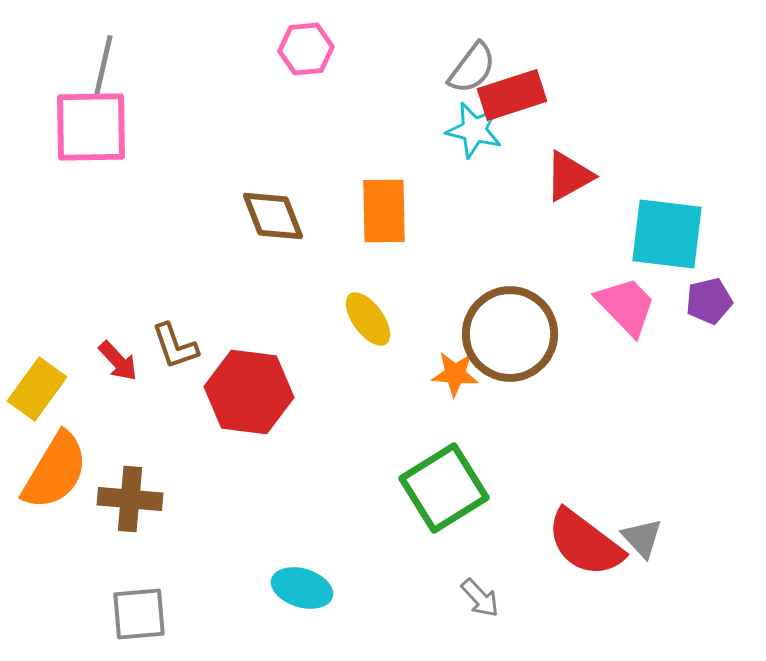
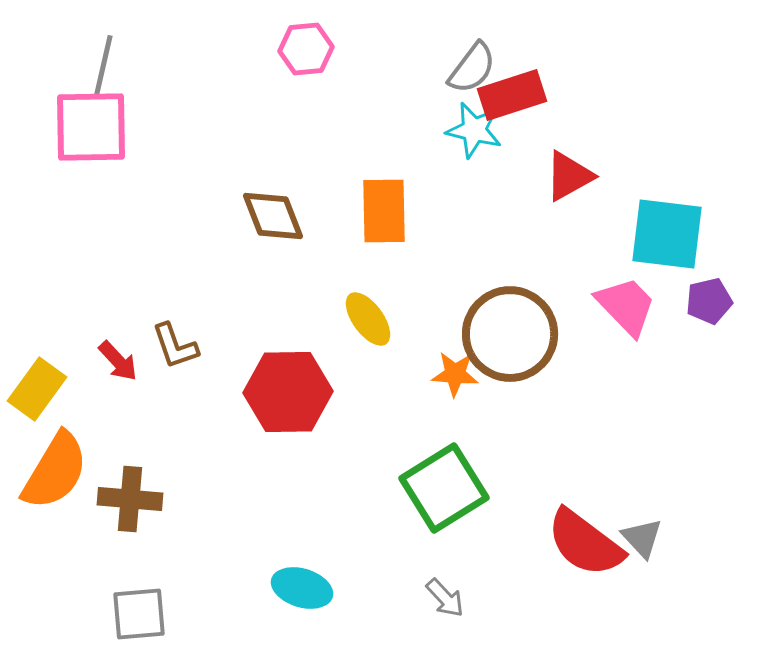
red hexagon: moved 39 px right; rotated 8 degrees counterclockwise
gray arrow: moved 35 px left
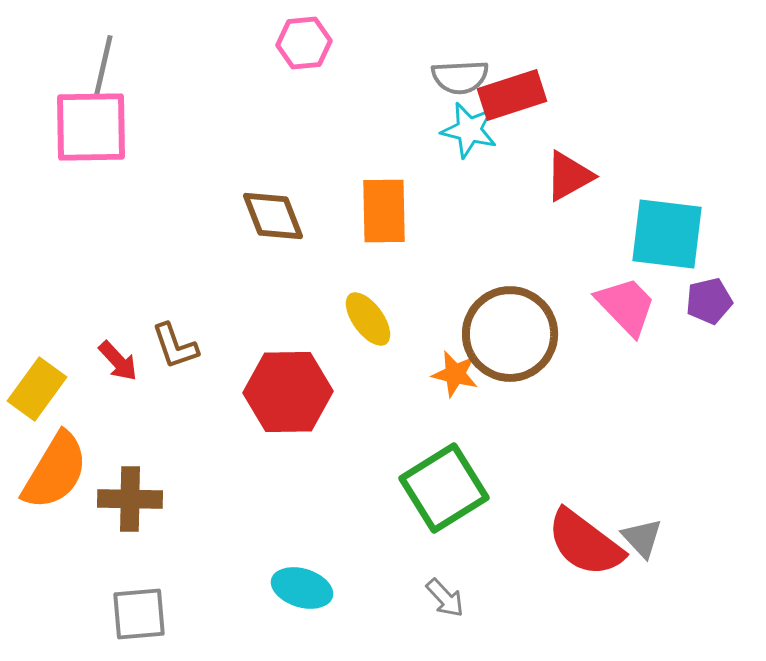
pink hexagon: moved 2 px left, 6 px up
gray semicircle: moved 12 px left, 9 px down; rotated 50 degrees clockwise
cyan star: moved 5 px left
orange star: rotated 9 degrees clockwise
brown cross: rotated 4 degrees counterclockwise
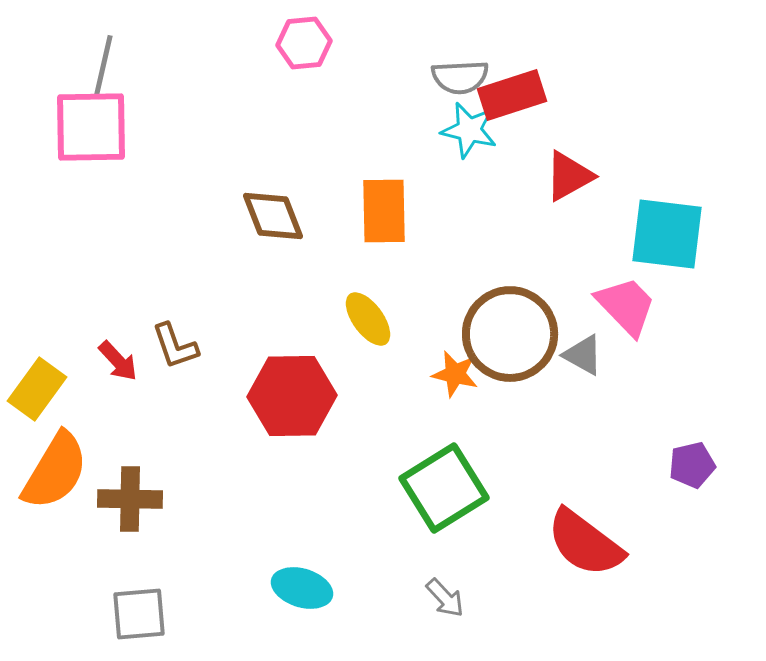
purple pentagon: moved 17 px left, 164 px down
red hexagon: moved 4 px right, 4 px down
gray triangle: moved 59 px left, 183 px up; rotated 18 degrees counterclockwise
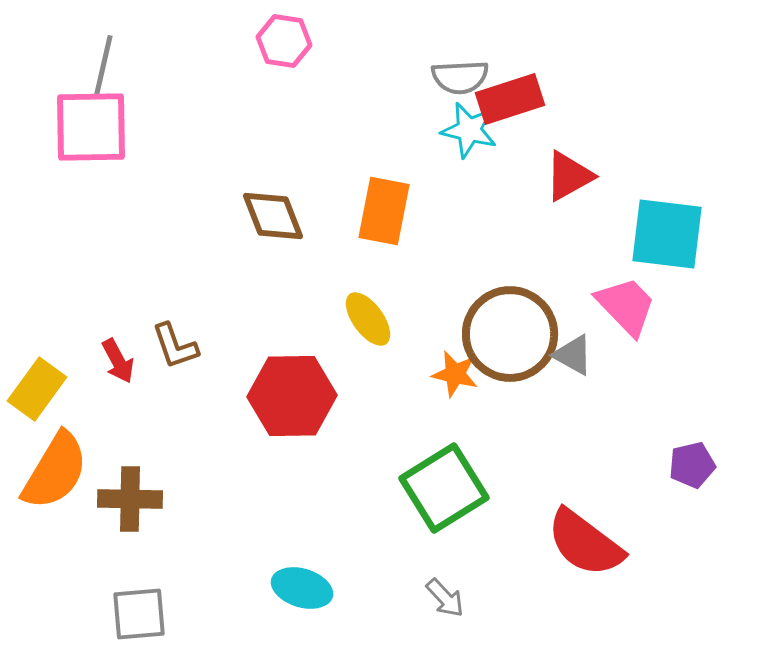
pink hexagon: moved 20 px left, 2 px up; rotated 14 degrees clockwise
red rectangle: moved 2 px left, 4 px down
orange rectangle: rotated 12 degrees clockwise
gray triangle: moved 10 px left
red arrow: rotated 15 degrees clockwise
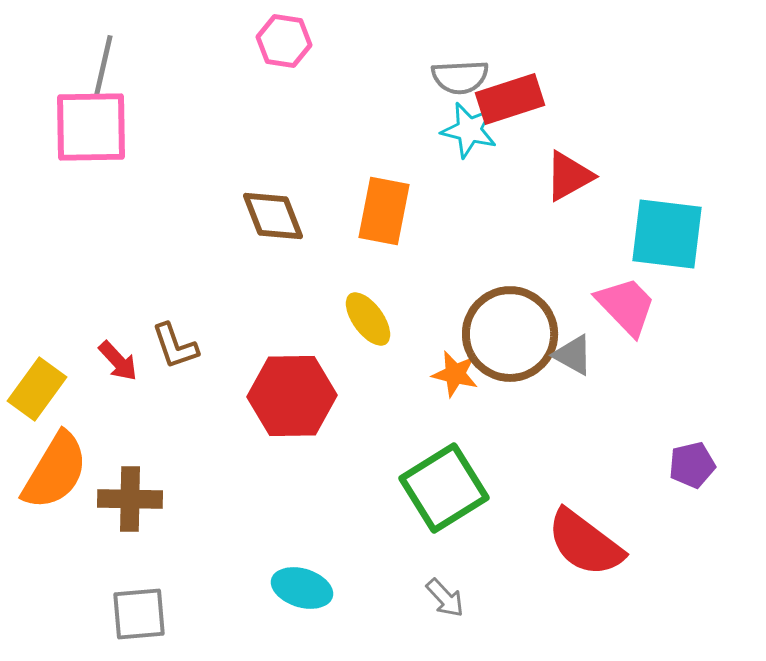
red arrow: rotated 15 degrees counterclockwise
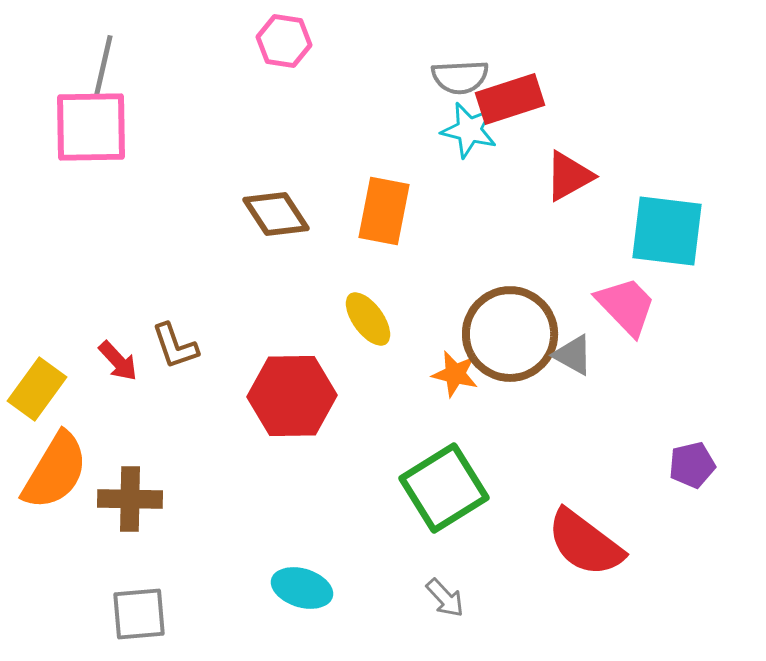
brown diamond: moved 3 px right, 2 px up; rotated 12 degrees counterclockwise
cyan square: moved 3 px up
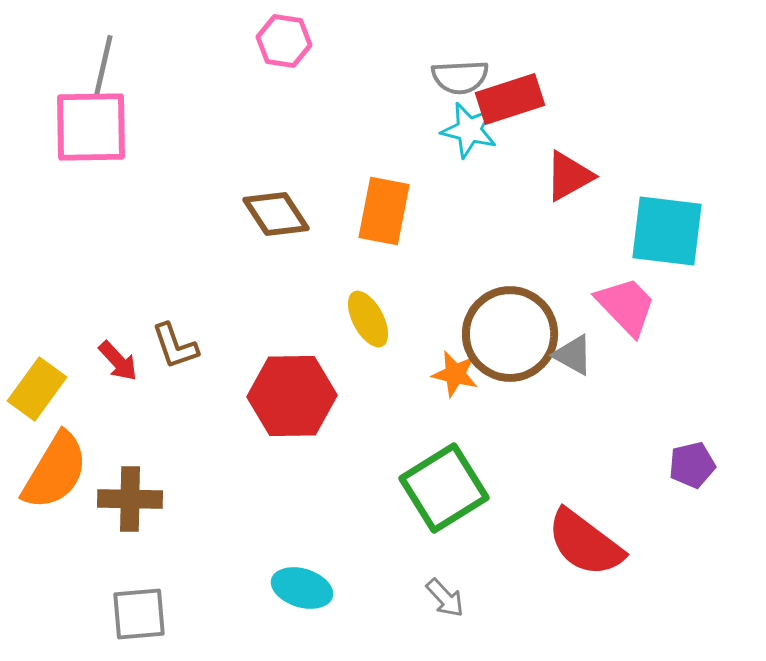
yellow ellipse: rotated 8 degrees clockwise
